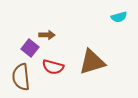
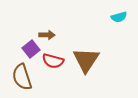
purple square: moved 1 px right, 1 px down; rotated 12 degrees clockwise
brown triangle: moved 6 px left, 2 px up; rotated 40 degrees counterclockwise
red semicircle: moved 6 px up
brown semicircle: moved 1 px right; rotated 12 degrees counterclockwise
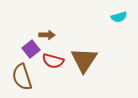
brown triangle: moved 2 px left
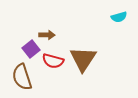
brown triangle: moved 1 px left, 1 px up
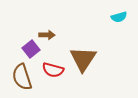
red semicircle: moved 9 px down
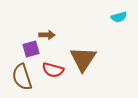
purple square: rotated 24 degrees clockwise
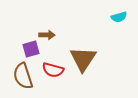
brown semicircle: moved 1 px right, 1 px up
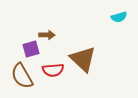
brown triangle: rotated 20 degrees counterclockwise
red semicircle: rotated 20 degrees counterclockwise
brown semicircle: moved 1 px left; rotated 12 degrees counterclockwise
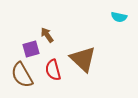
cyan semicircle: rotated 28 degrees clockwise
brown arrow: rotated 126 degrees counterclockwise
red semicircle: rotated 80 degrees clockwise
brown semicircle: moved 1 px up
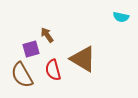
cyan semicircle: moved 2 px right
brown triangle: rotated 12 degrees counterclockwise
